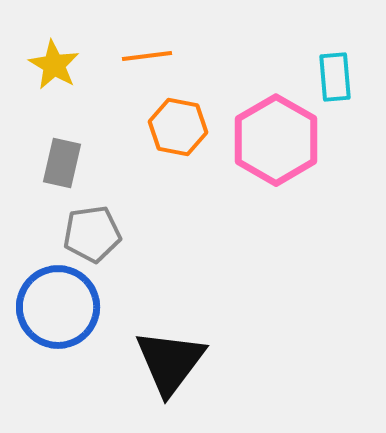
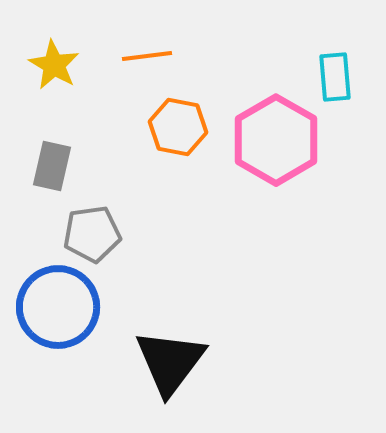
gray rectangle: moved 10 px left, 3 px down
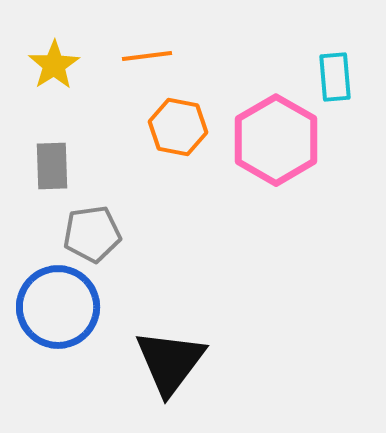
yellow star: rotated 9 degrees clockwise
gray rectangle: rotated 15 degrees counterclockwise
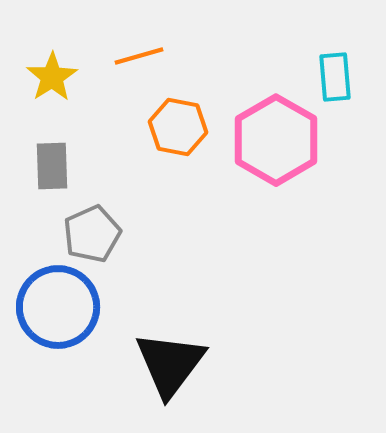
orange line: moved 8 px left; rotated 9 degrees counterclockwise
yellow star: moved 2 px left, 12 px down
gray pentagon: rotated 16 degrees counterclockwise
black triangle: moved 2 px down
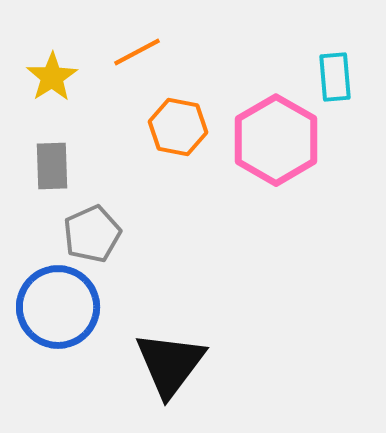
orange line: moved 2 px left, 4 px up; rotated 12 degrees counterclockwise
